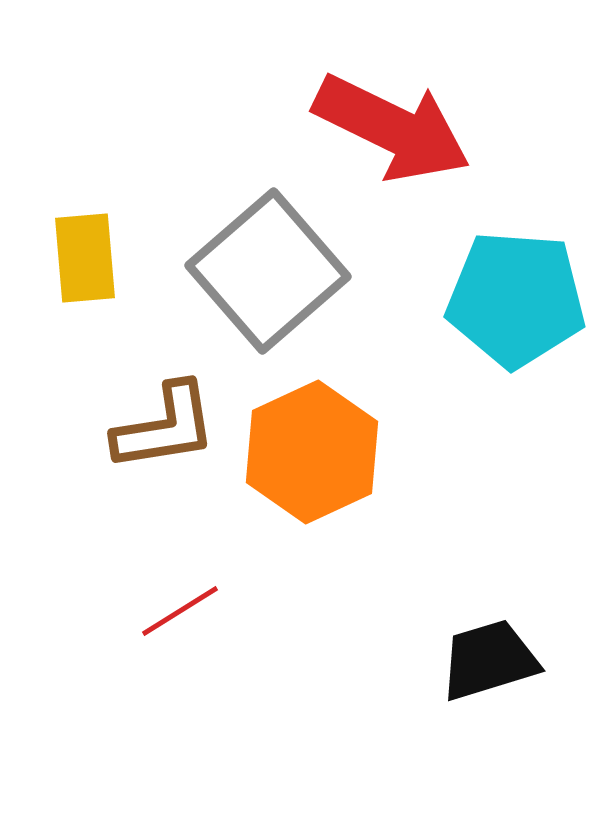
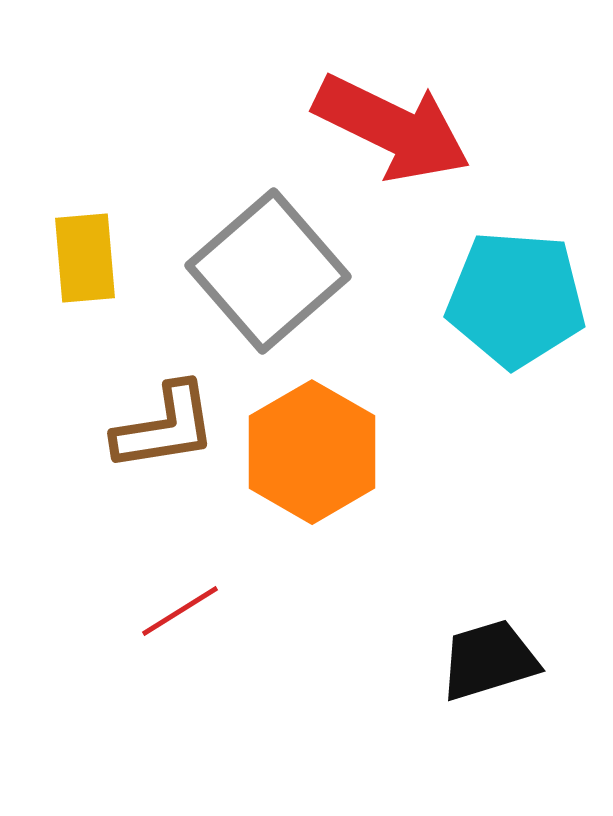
orange hexagon: rotated 5 degrees counterclockwise
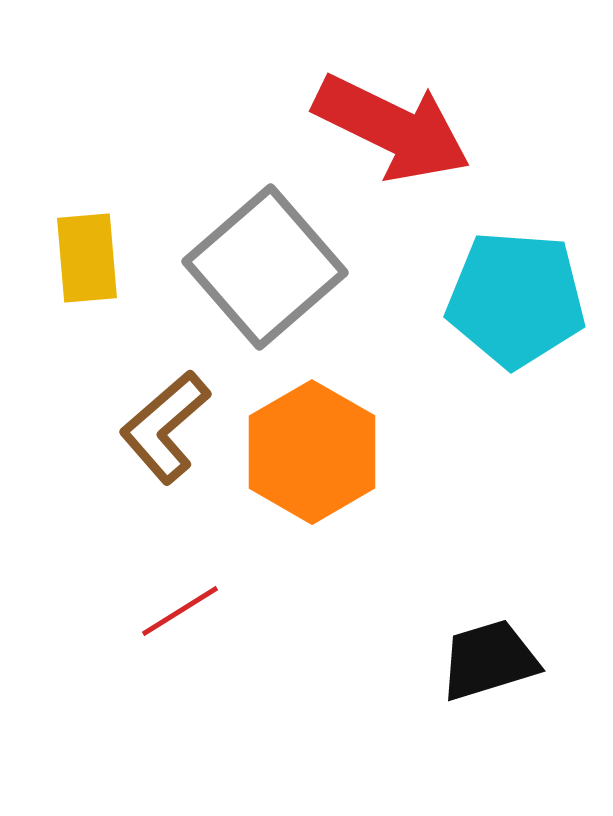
yellow rectangle: moved 2 px right
gray square: moved 3 px left, 4 px up
brown L-shape: rotated 148 degrees clockwise
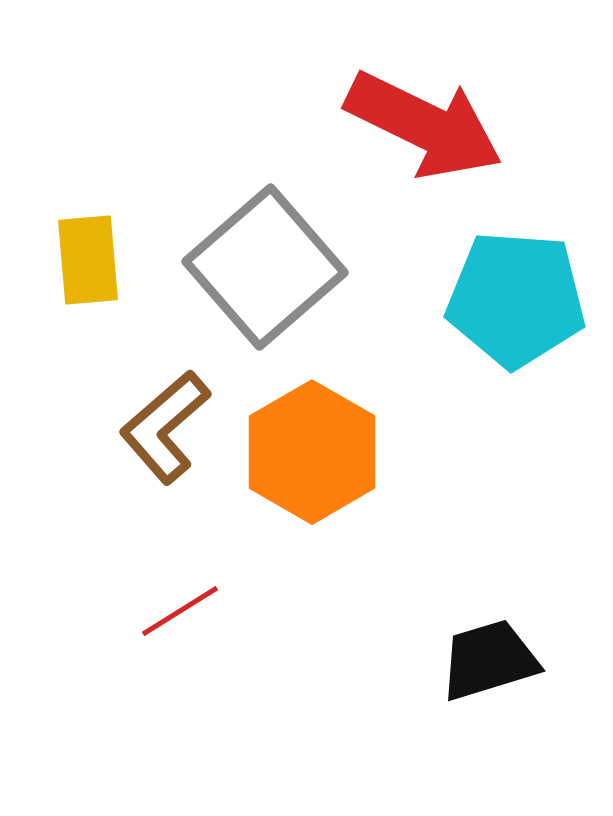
red arrow: moved 32 px right, 3 px up
yellow rectangle: moved 1 px right, 2 px down
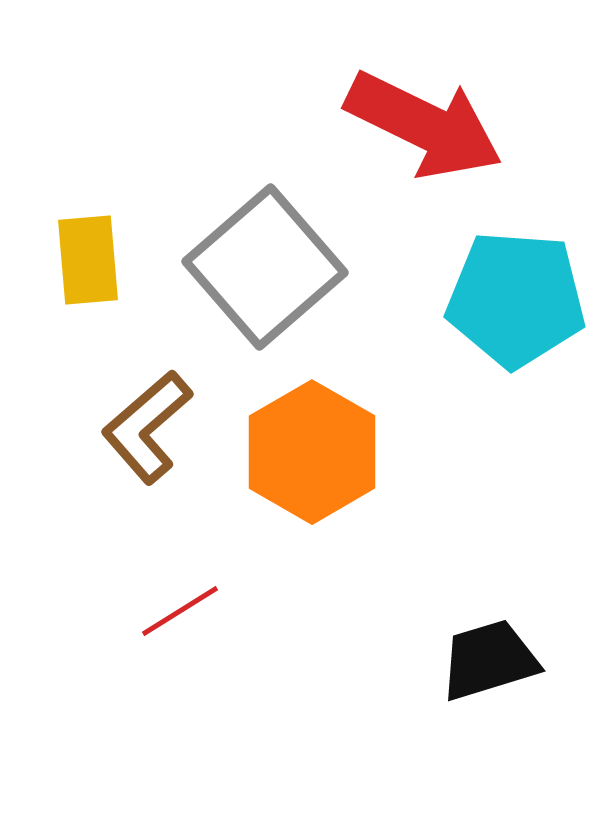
brown L-shape: moved 18 px left
